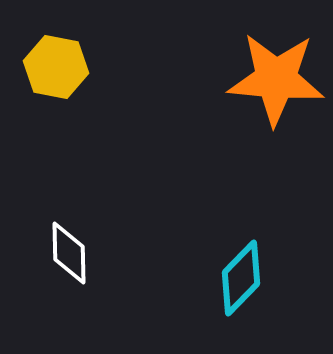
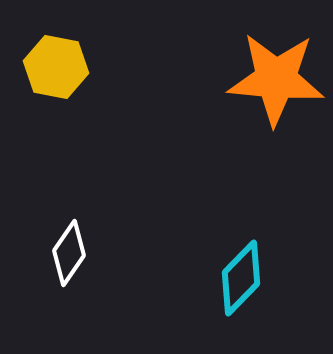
white diamond: rotated 36 degrees clockwise
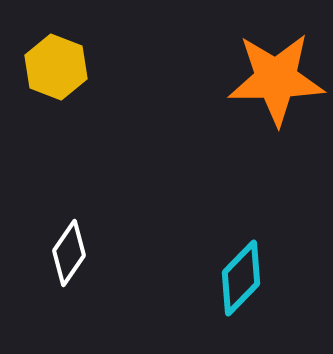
yellow hexagon: rotated 10 degrees clockwise
orange star: rotated 6 degrees counterclockwise
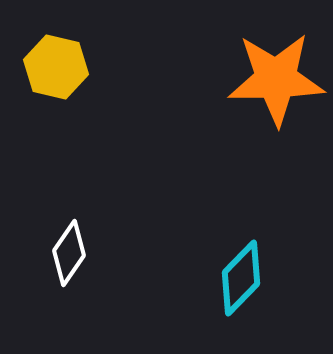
yellow hexagon: rotated 8 degrees counterclockwise
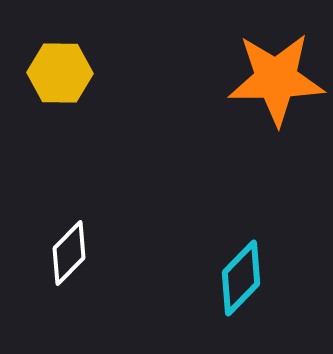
yellow hexagon: moved 4 px right, 6 px down; rotated 12 degrees counterclockwise
white diamond: rotated 10 degrees clockwise
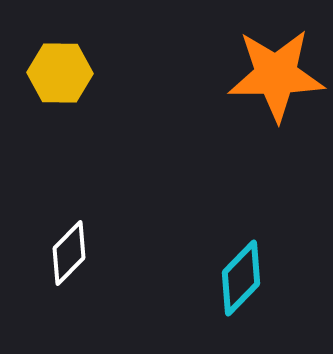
orange star: moved 4 px up
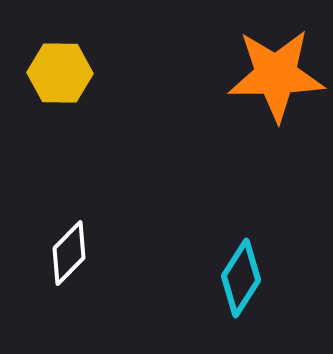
cyan diamond: rotated 12 degrees counterclockwise
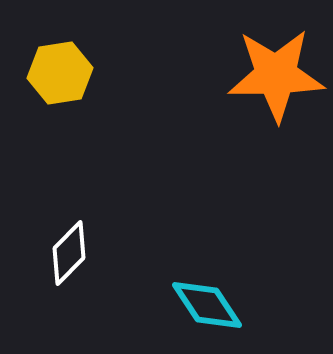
yellow hexagon: rotated 10 degrees counterclockwise
cyan diamond: moved 34 px left, 27 px down; rotated 66 degrees counterclockwise
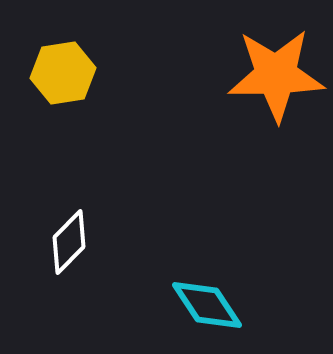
yellow hexagon: moved 3 px right
white diamond: moved 11 px up
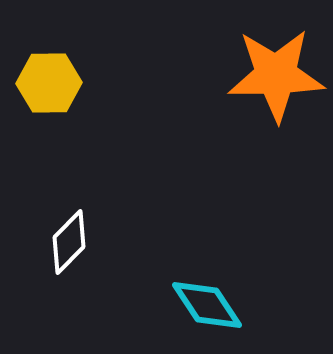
yellow hexagon: moved 14 px left, 10 px down; rotated 8 degrees clockwise
